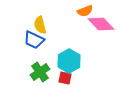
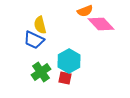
green cross: moved 1 px right
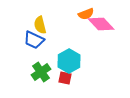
orange semicircle: moved 1 px right, 3 px down
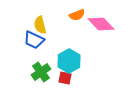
orange semicircle: moved 9 px left, 1 px down
